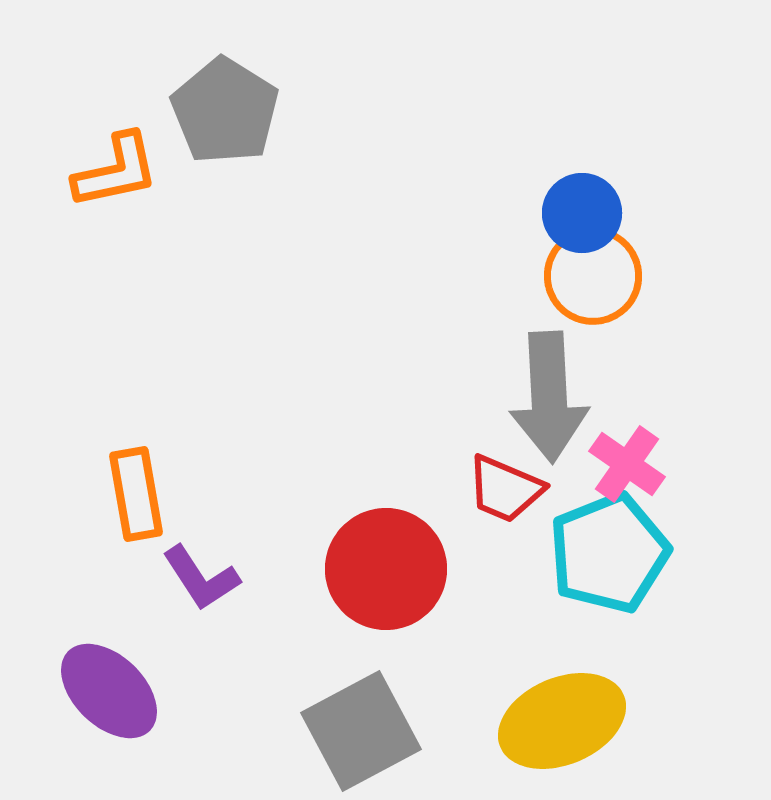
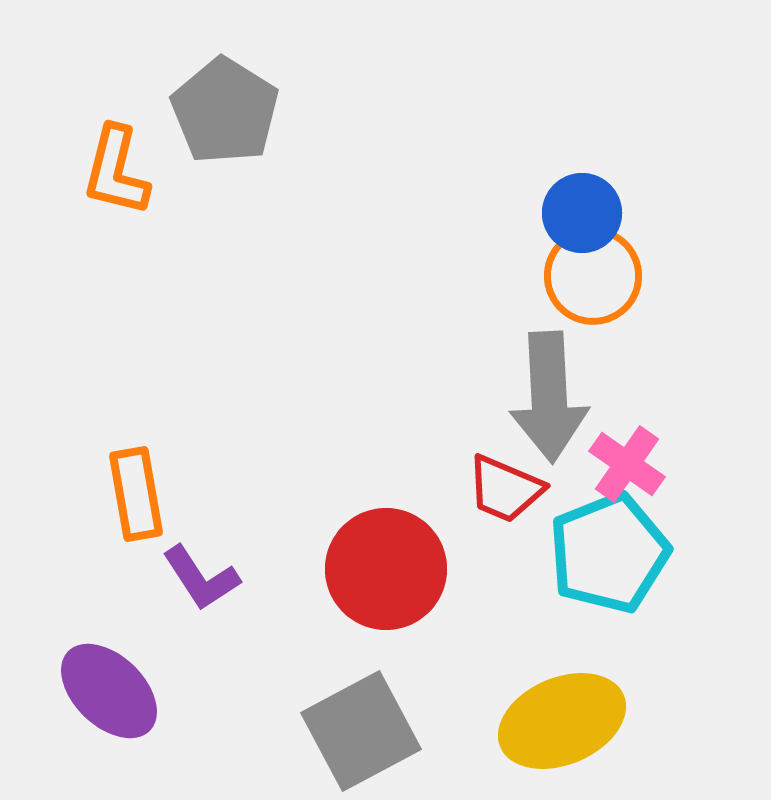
orange L-shape: rotated 116 degrees clockwise
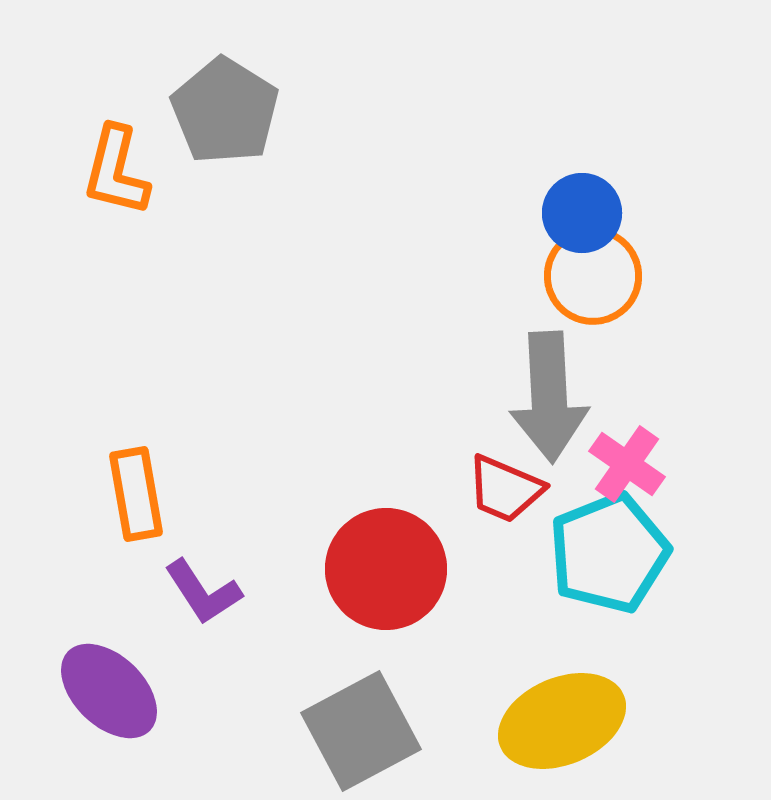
purple L-shape: moved 2 px right, 14 px down
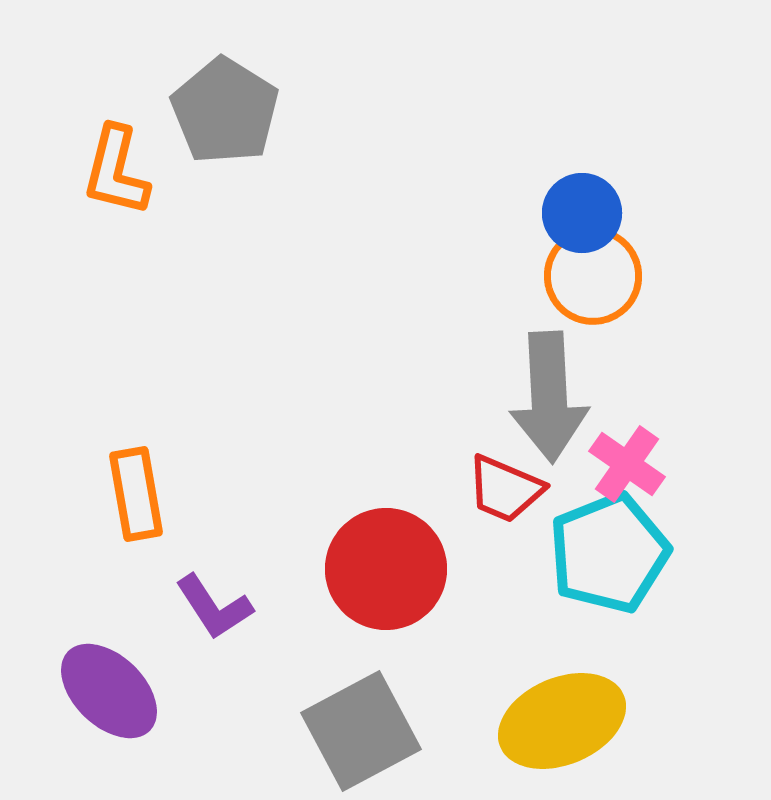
purple L-shape: moved 11 px right, 15 px down
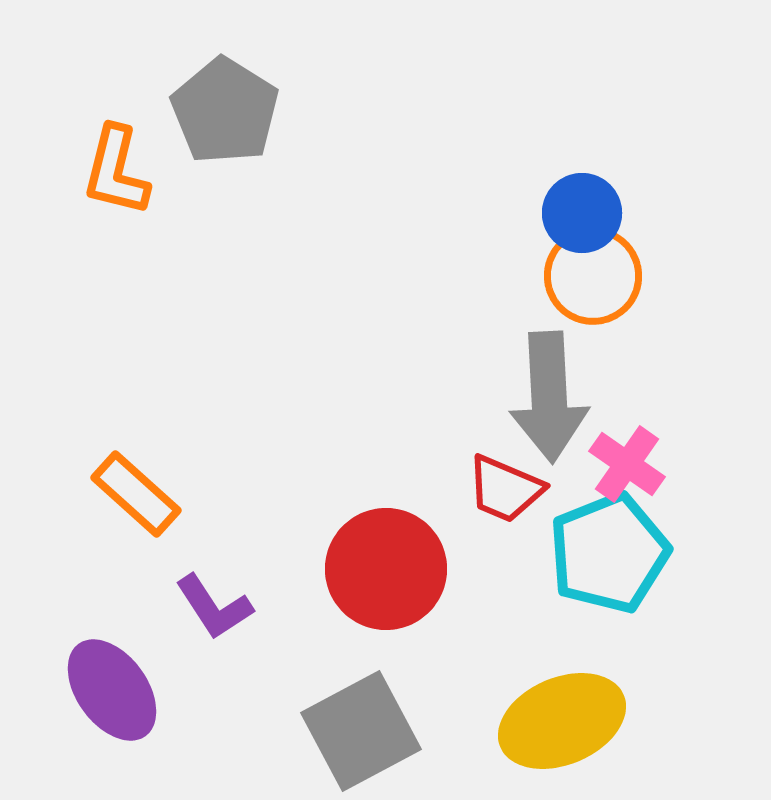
orange rectangle: rotated 38 degrees counterclockwise
purple ellipse: moved 3 px right, 1 px up; rotated 10 degrees clockwise
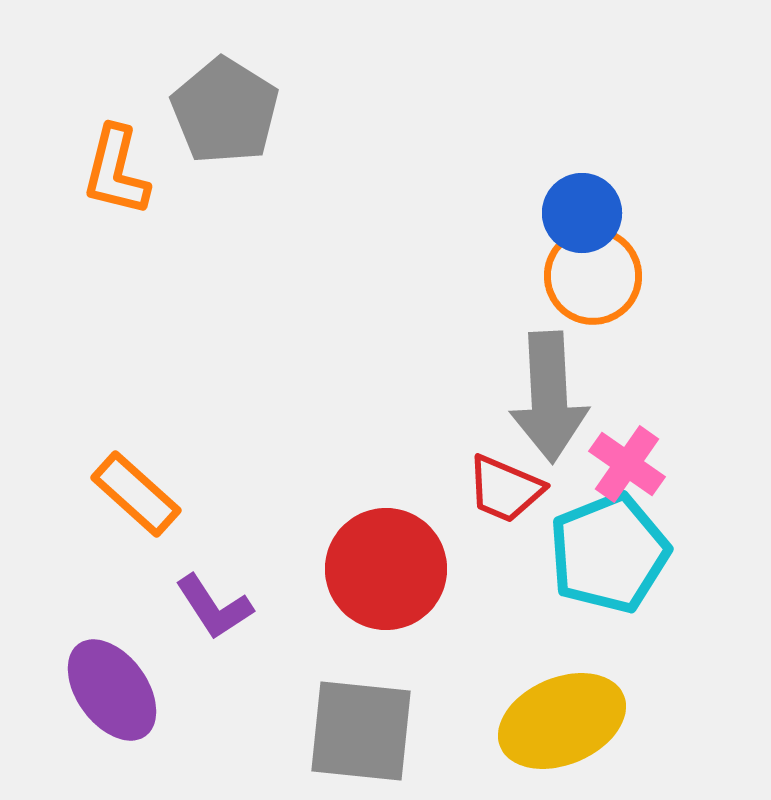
gray square: rotated 34 degrees clockwise
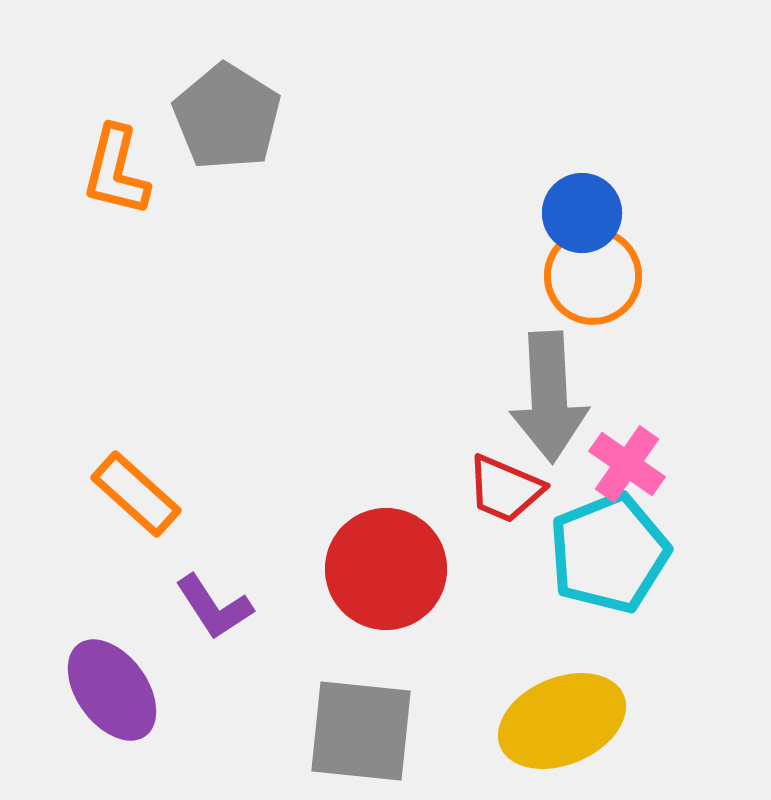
gray pentagon: moved 2 px right, 6 px down
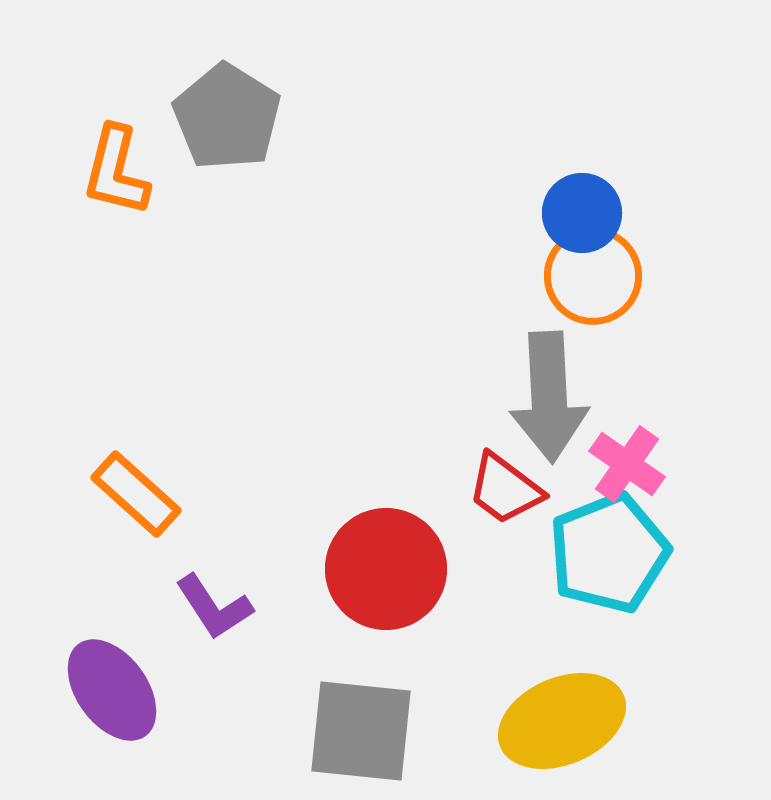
red trapezoid: rotated 14 degrees clockwise
